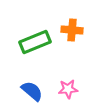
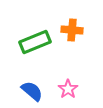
pink star: rotated 30 degrees counterclockwise
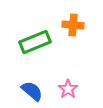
orange cross: moved 1 px right, 5 px up
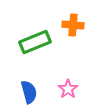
blue semicircle: moved 3 px left, 1 px down; rotated 35 degrees clockwise
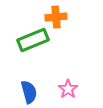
orange cross: moved 17 px left, 8 px up; rotated 10 degrees counterclockwise
green rectangle: moved 2 px left, 2 px up
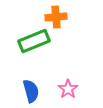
green rectangle: moved 1 px right, 1 px down
blue semicircle: moved 2 px right, 1 px up
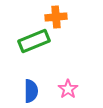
blue semicircle: rotated 15 degrees clockwise
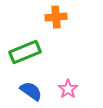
green rectangle: moved 9 px left, 11 px down
blue semicircle: rotated 55 degrees counterclockwise
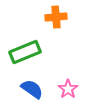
blue semicircle: moved 1 px right, 2 px up
